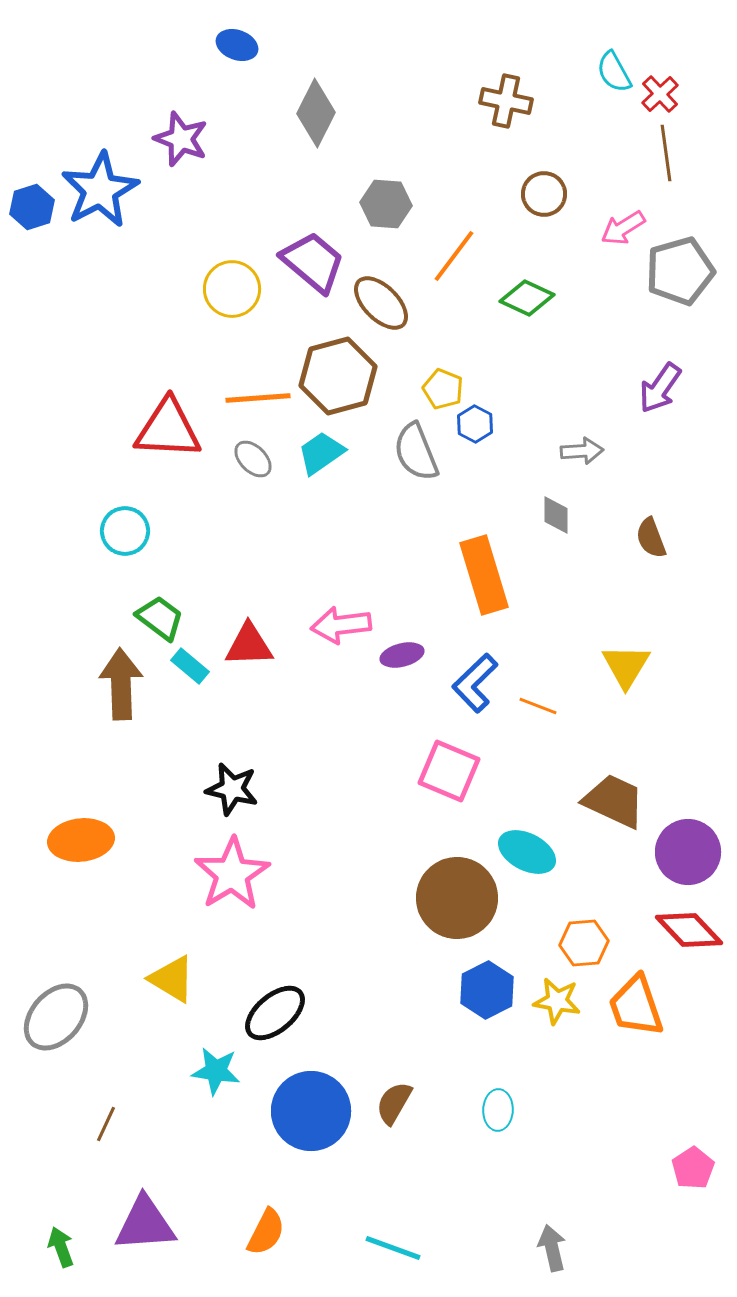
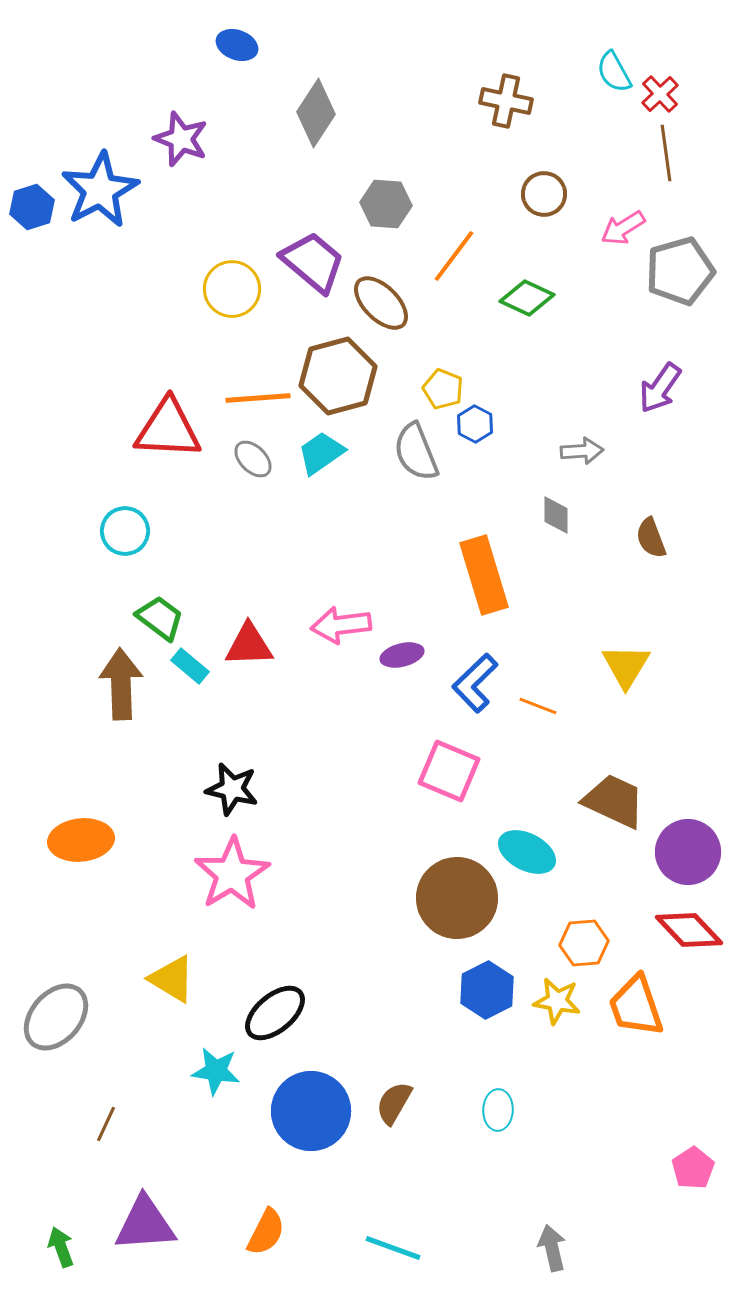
gray diamond at (316, 113): rotated 6 degrees clockwise
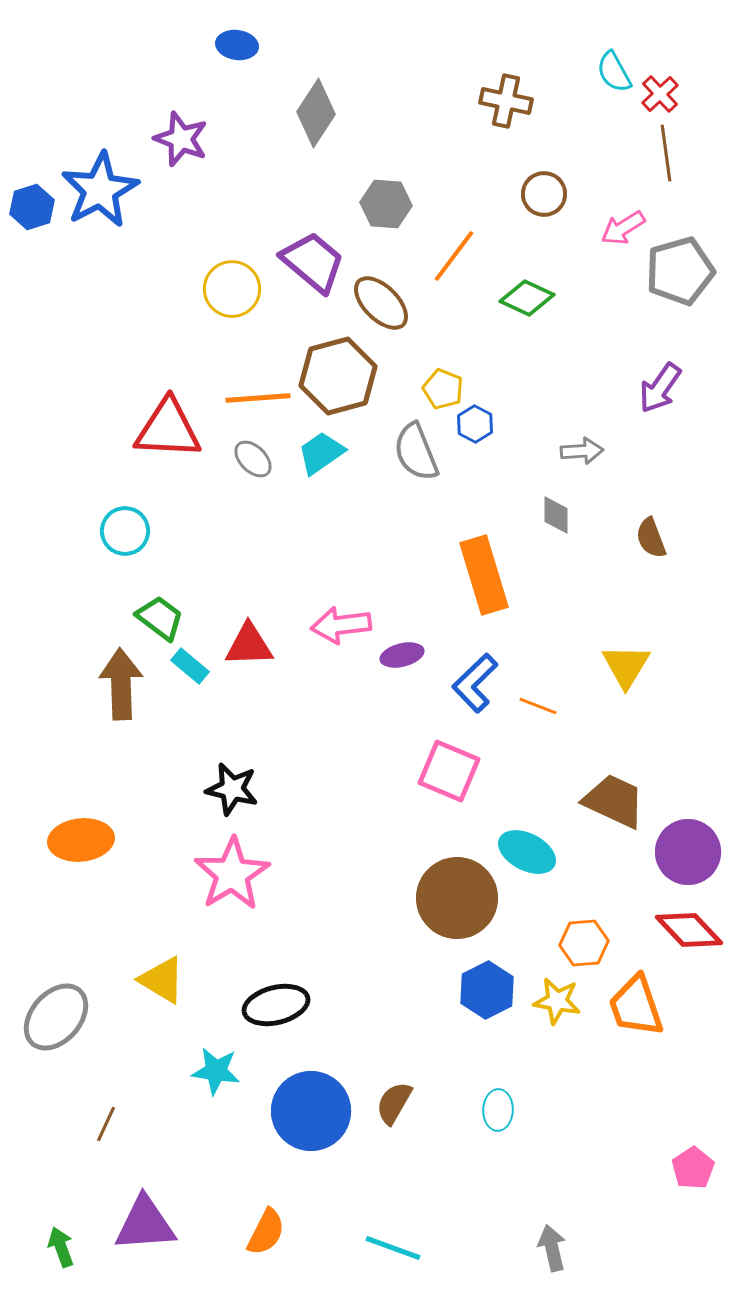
blue ellipse at (237, 45): rotated 12 degrees counterclockwise
yellow triangle at (172, 979): moved 10 px left, 1 px down
black ellipse at (275, 1013): moved 1 px right, 8 px up; rotated 26 degrees clockwise
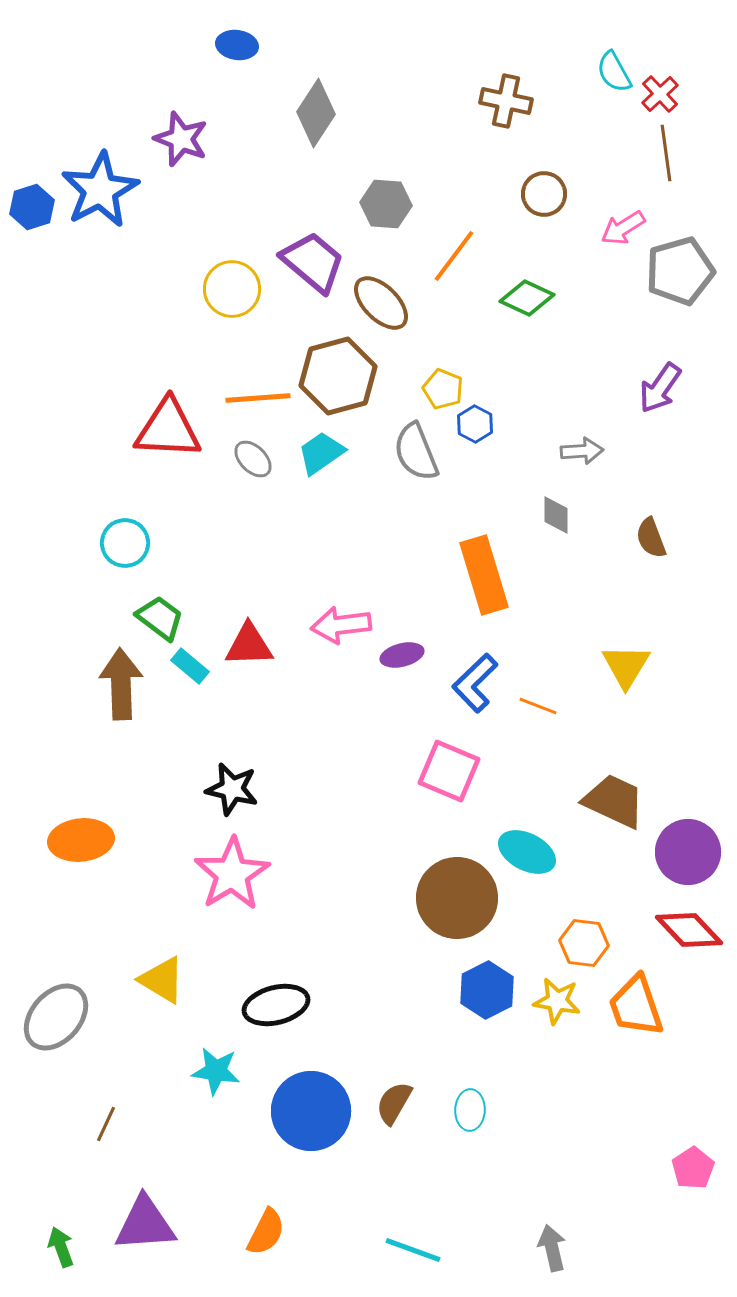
cyan circle at (125, 531): moved 12 px down
orange hexagon at (584, 943): rotated 12 degrees clockwise
cyan ellipse at (498, 1110): moved 28 px left
cyan line at (393, 1248): moved 20 px right, 2 px down
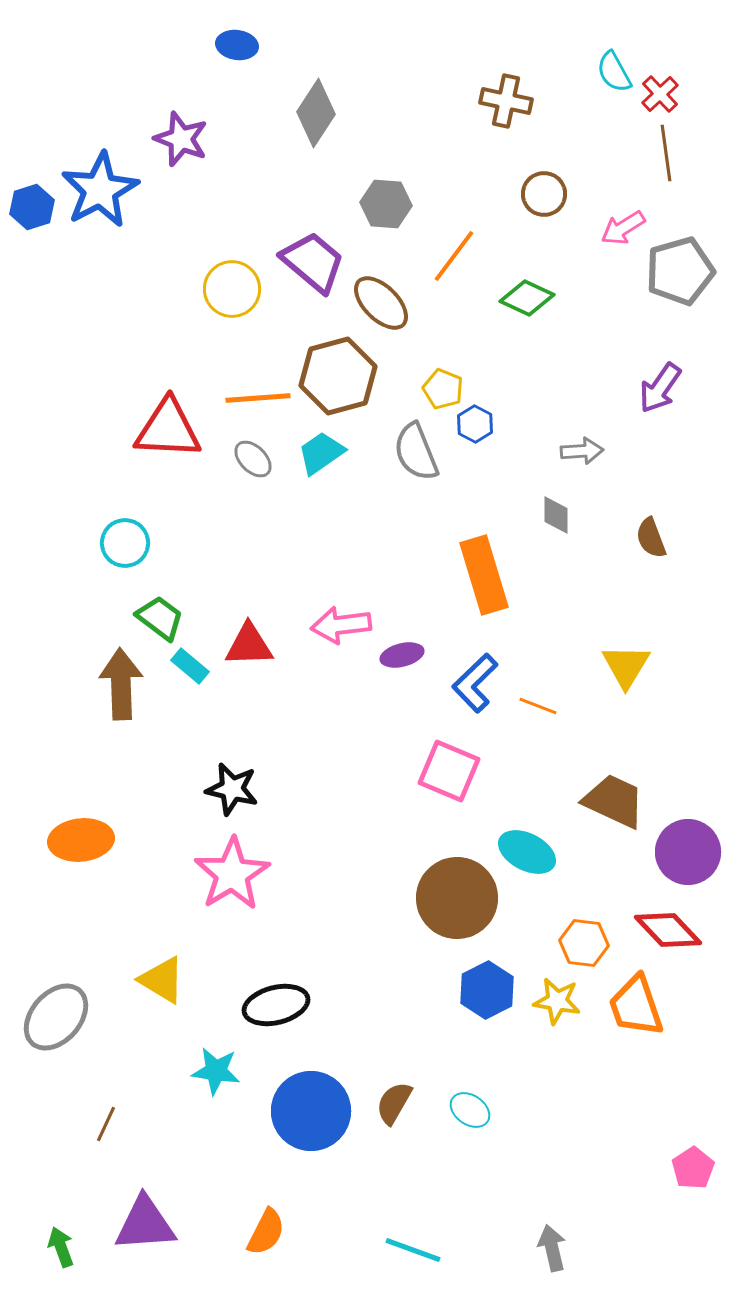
red diamond at (689, 930): moved 21 px left
cyan ellipse at (470, 1110): rotated 57 degrees counterclockwise
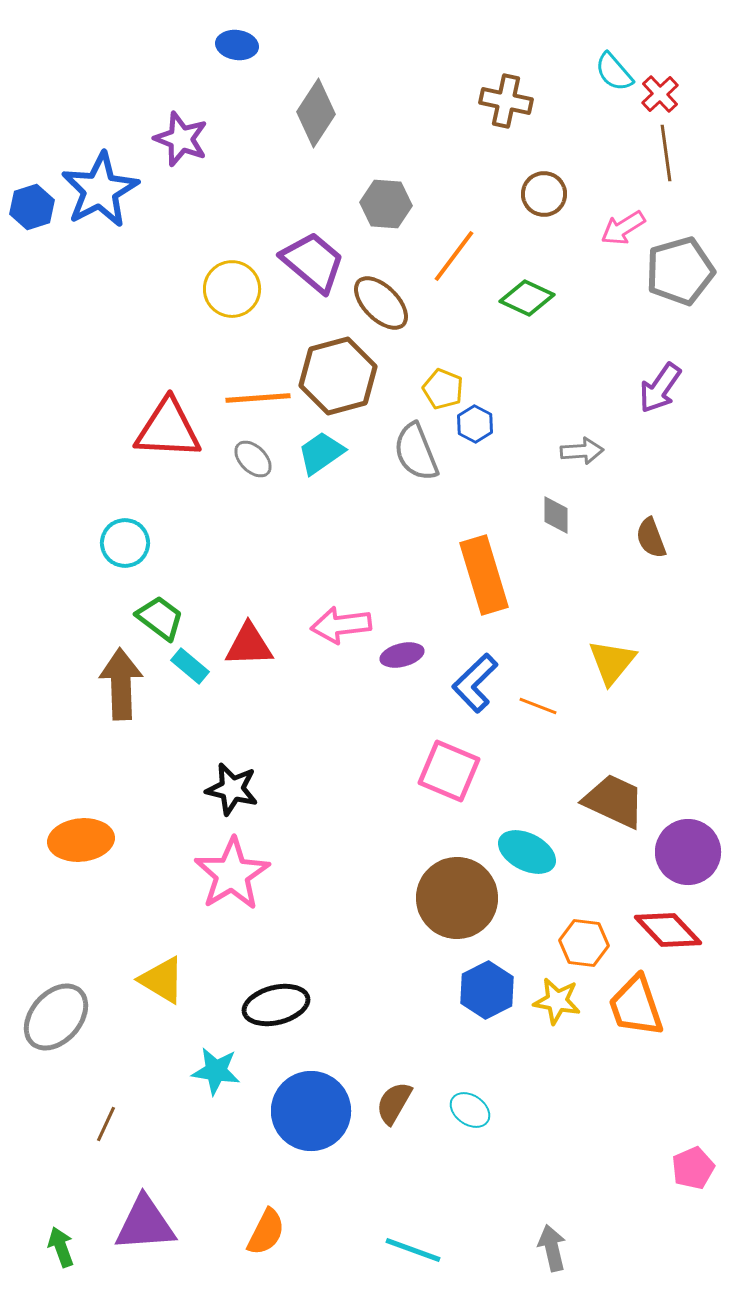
cyan semicircle at (614, 72): rotated 12 degrees counterclockwise
yellow triangle at (626, 666): moved 14 px left, 4 px up; rotated 8 degrees clockwise
pink pentagon at (693, 1168): rotated 9 degrees clockwise
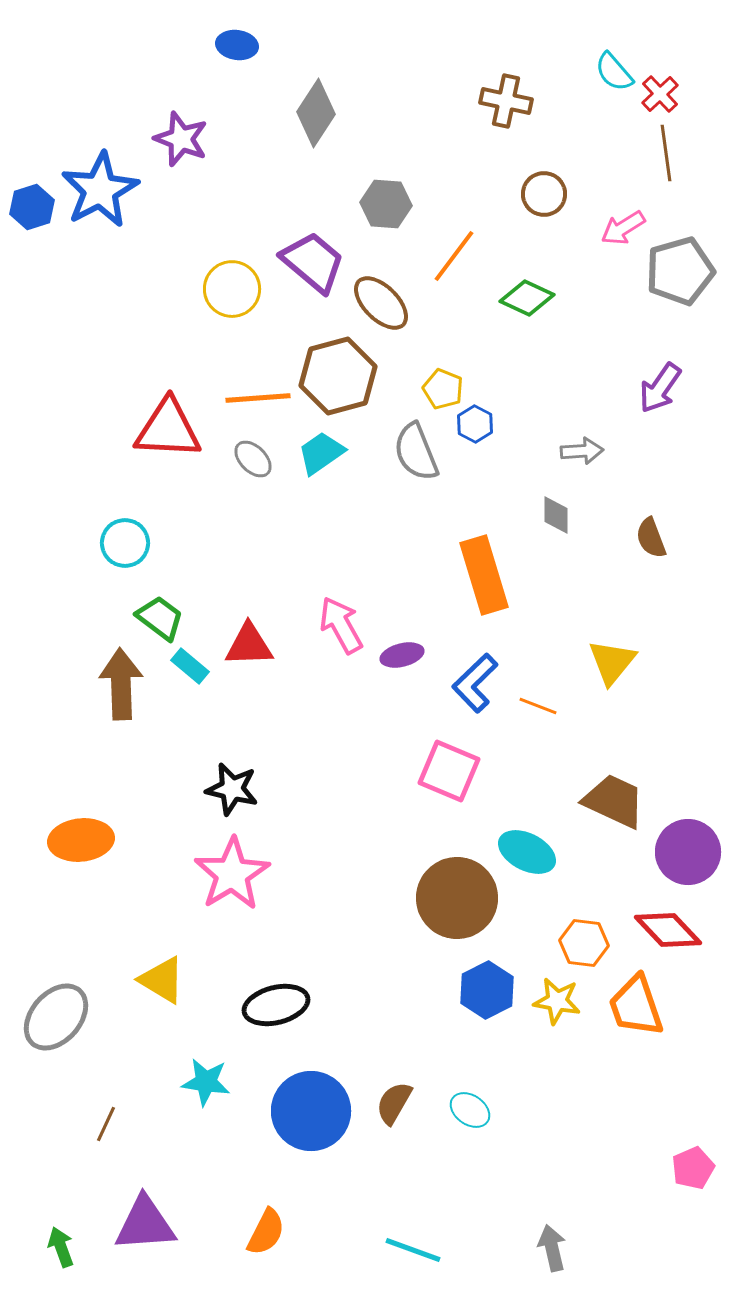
pink arrow at (341, 625): rotated 68 degrees clockwise
cyan star at (216, 1071): moved 10 px left, 11 px down
